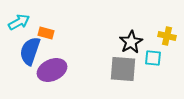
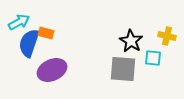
black star: moved 1 px up; rotated 10 degrees counterclockwise
blue semicircle: moved 1 px left, 8 px up
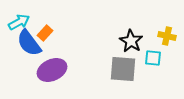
orange rectangle: moved 1 px left; rotated 63 degrees counterclockwise
blue semicircle: rotated 56 degrees counterclockwise
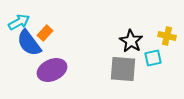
cyan square: rotated 18 degrees counterclockwise
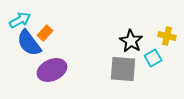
cyan arrow: moved 1 px right, 2 px up
cyan square: rotated 18 degrees counterclockwise
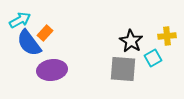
yellow cross: rotated 18 degrees counterclockwise
purple ellipse: rotated 16 degrees clockwise
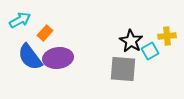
blue semicircle: moved 1 px right, 14 px down
cyan square: moved 3 px left, 7 px up
purple ellipse: moved 6 px right, 12 px up
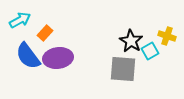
yellow cross: rotated 24 degrees clockwise
blue semicircle: moved 2 px left, 1 px up
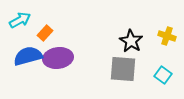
cyan square: moved 13 px right, 24 px down; rotated 24 degrees counterclockwise
blue semicircle: rotated 112 degrees clockwise
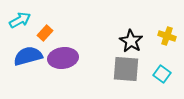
purple ellipse: moved 5 px right
gray square: moved 3 px right
cyan square: moved 1 px left, 1 px up
